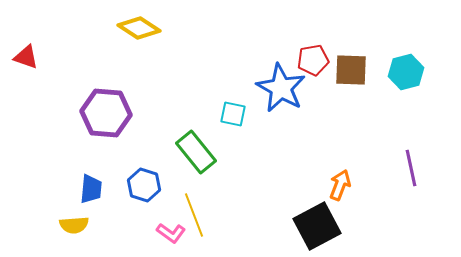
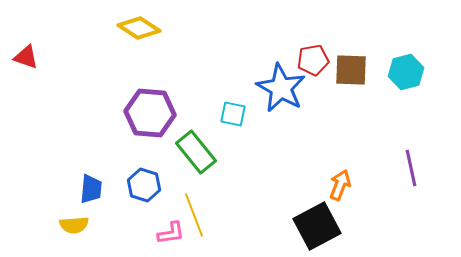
purple hexagon: moved 44 px right
pink L-shape: rotated 44 degrees counterclockwise
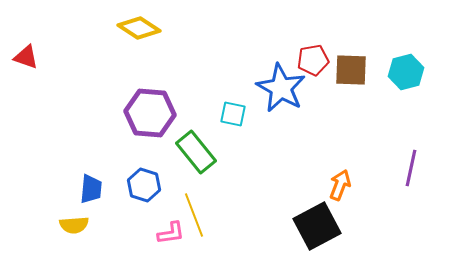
purple line: rotated 24 degrees clockwise
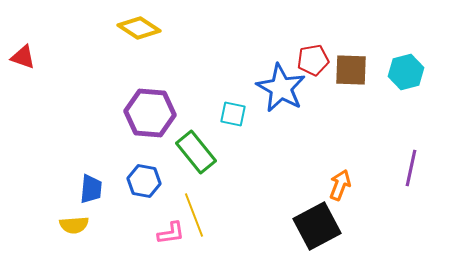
red triangle: moved 3 px left
blue hexagon: moved 4 px up; rotated 8 degrees counterclockwise
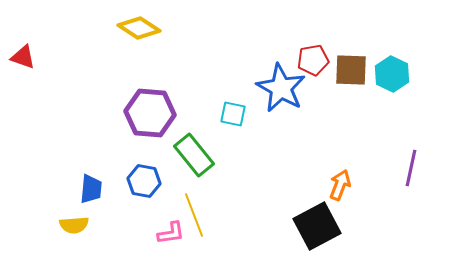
cyan hexagon: moved 14 px left, 2 px down; rotated 20 degrees counterclockwise
green rectangle: moved 2 px left, 3 px down
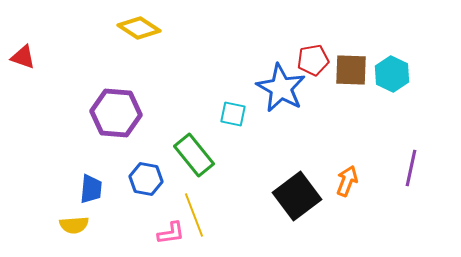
purple hexagon: moved 34 px left
blue hexagon: moved 2 px right, 2 px up
orange arrow: moved 7 px right, 4 px up
black square: moved 20 px left, 30 px up; rotated 9 degrees counterclockwise
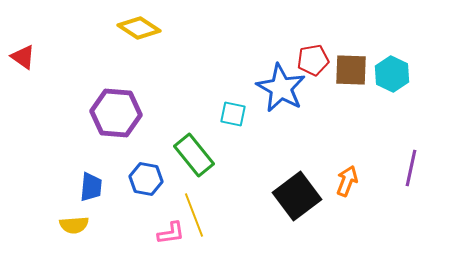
red triangle: rotated 16 degrees clockwise
blue trapezoid: moved 2 px up
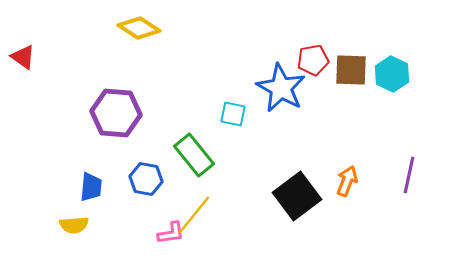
purple line: moved 2 px left, 7 px down
yellow line: rotated 60 degrees clockwise
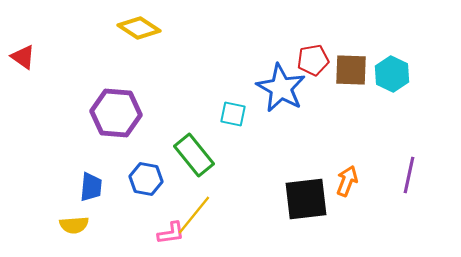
black square: moved 9 px right, 3 px down; rotated 30 degrees clockwise
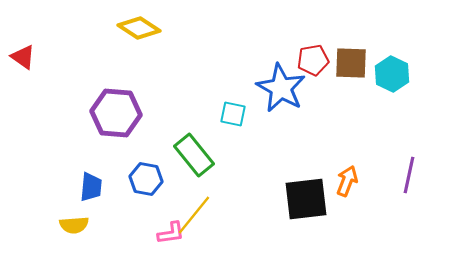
brown square: moved 7 px up
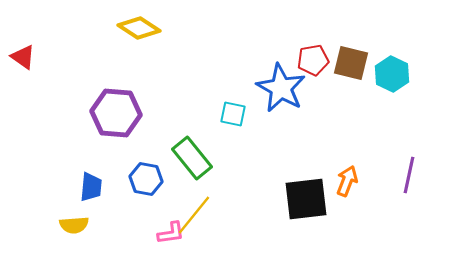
brown square: rotated 12 degrees clockwise
green rectangle: moved 2 px left, 3 px down
